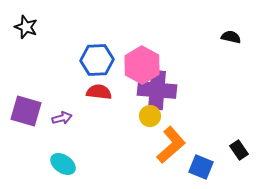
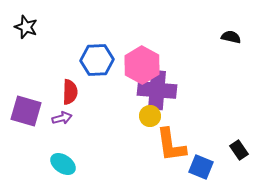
red semicircle: moved 29 px left; rotated 85 degrees clockwise
orange L-shape: rotated 123 degrees clockwise
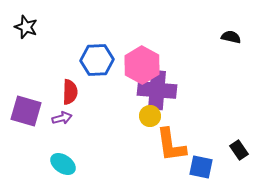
blue square: rotated 10 degrees counterclockwise
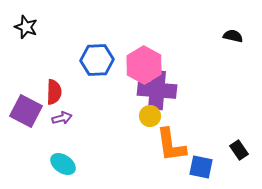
black semicircle: moved 2 px right, 1 px up
pink hexagon: moved 2 px right
red semicircle: moved 16 px left
purple square: rotated 12 degrees clockwise
